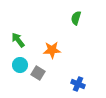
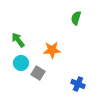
cyan circle: moved 1 px right, 2 px up
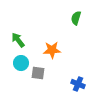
gray square: rotated 24 degrees counterclockwise
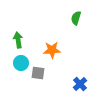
green arrow: rotated 28 degrees clockwise
blue cross: moved 2 px right; rotated 24 degrees clockwise
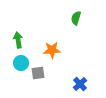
gray square: rotated 16 degrees counterclockwise
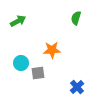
green arrow: moved 19 px up; rotated 70 degrees clockwise
blue cross: moved 3 px left, 3 px down
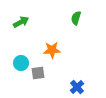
green arrow: moved 3 px right, 1 px down
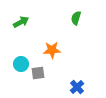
cyan circle: moved 1 px down
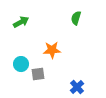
gray square: moved 1 px down
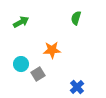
gray square: rotated 24 degrees counterclockwise
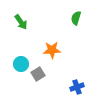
green arrow: rotated 84 degrees clockwise
blue cross: rotated 24 degrees clockwise
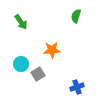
green semicircle: moved 2 px up
